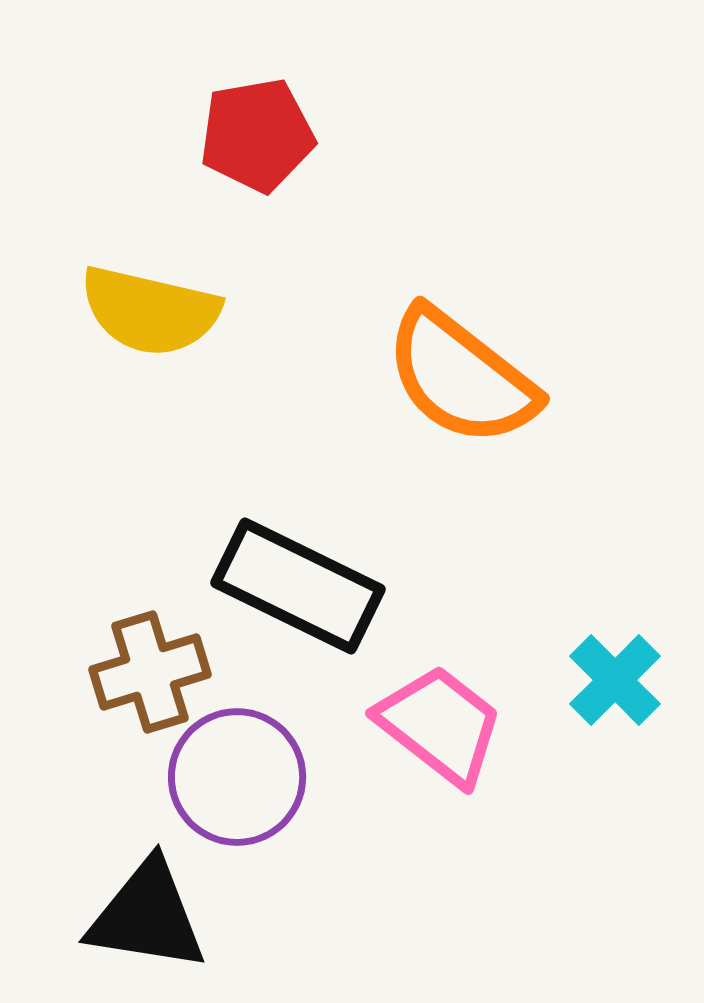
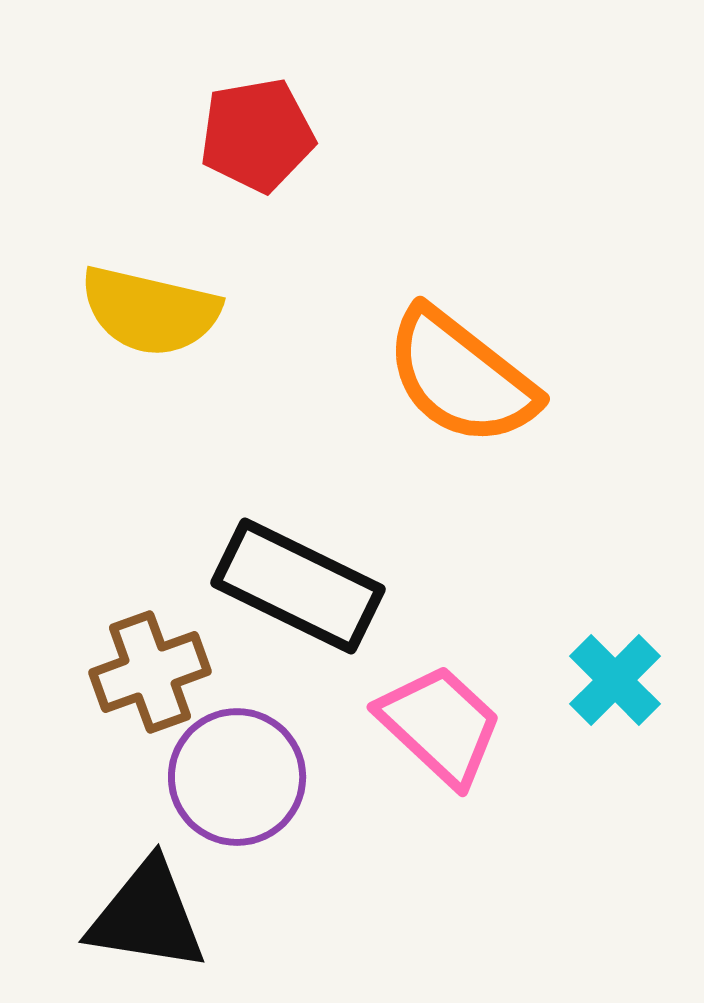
brown cross: rotated 3 degrees counterclockwise
pink trapezoid: rotated 5 degrees clockwise
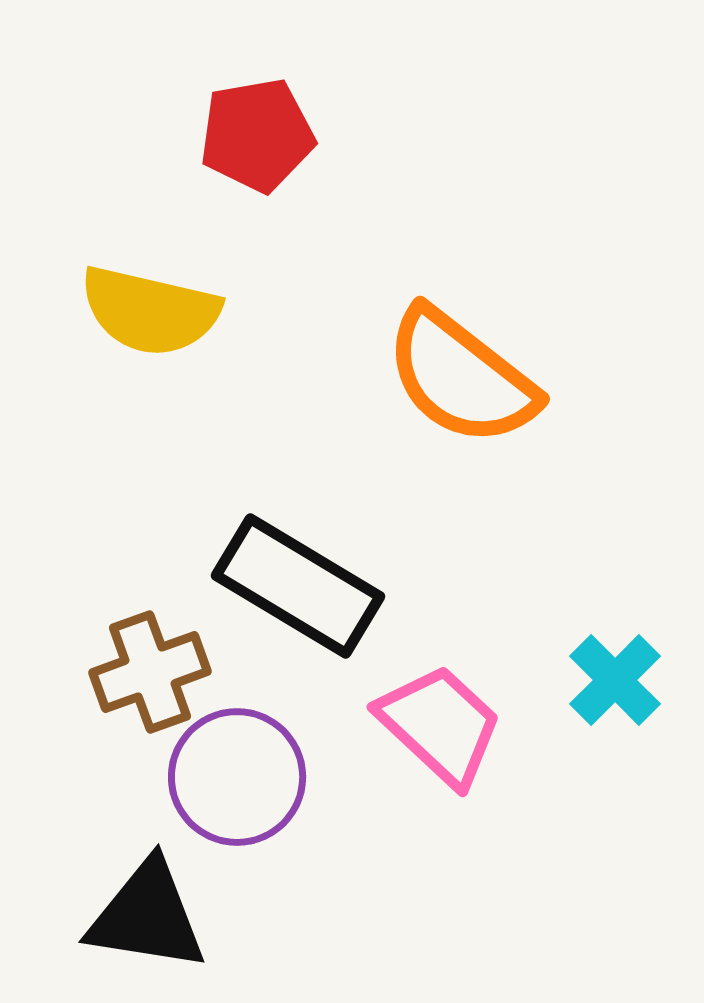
black rectangle: rotated 5 degrees clockwise
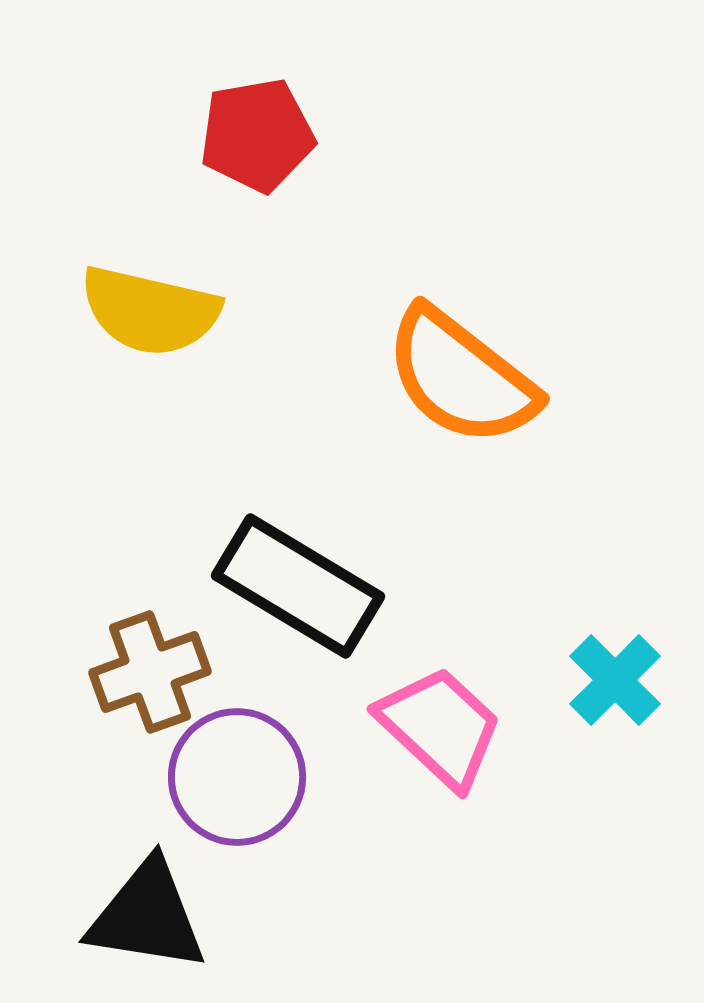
pink trapezoid: moved 2 px down
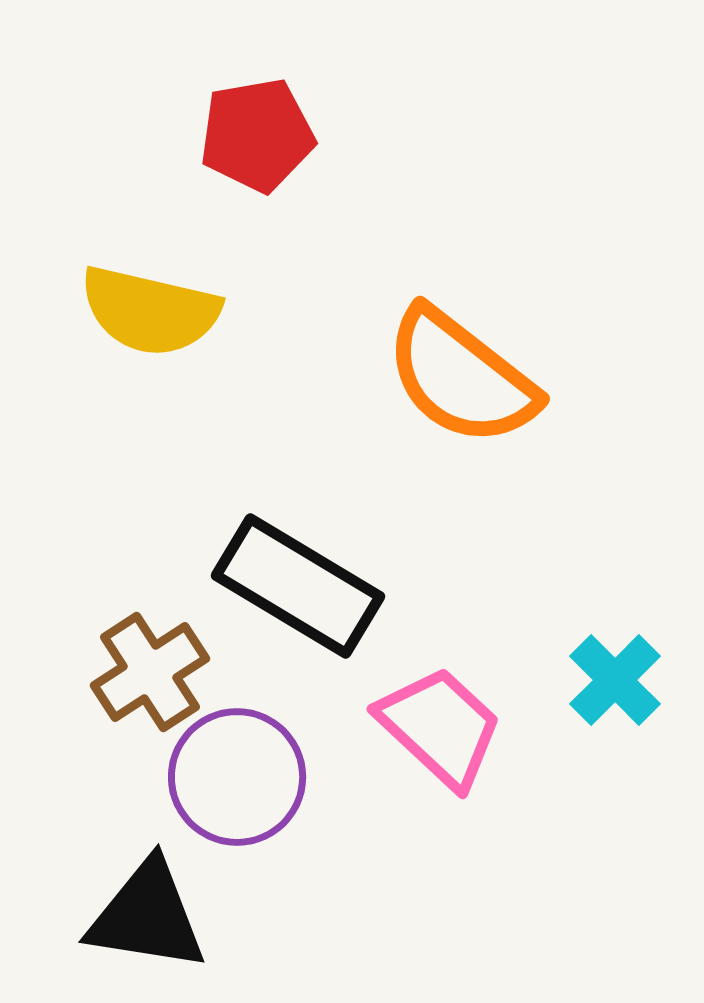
brown cross: rotated 13 degrees counterclockwise
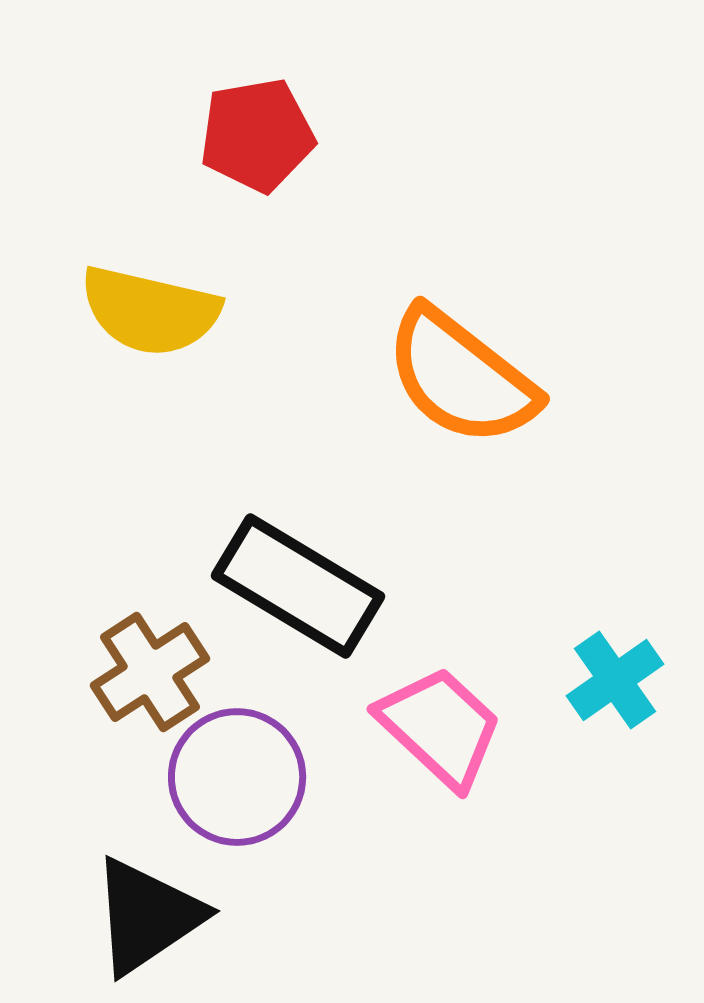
cyan cross: rotated 10 degrees clockwise
black triangle: rotated 43 degrees counterclockwise
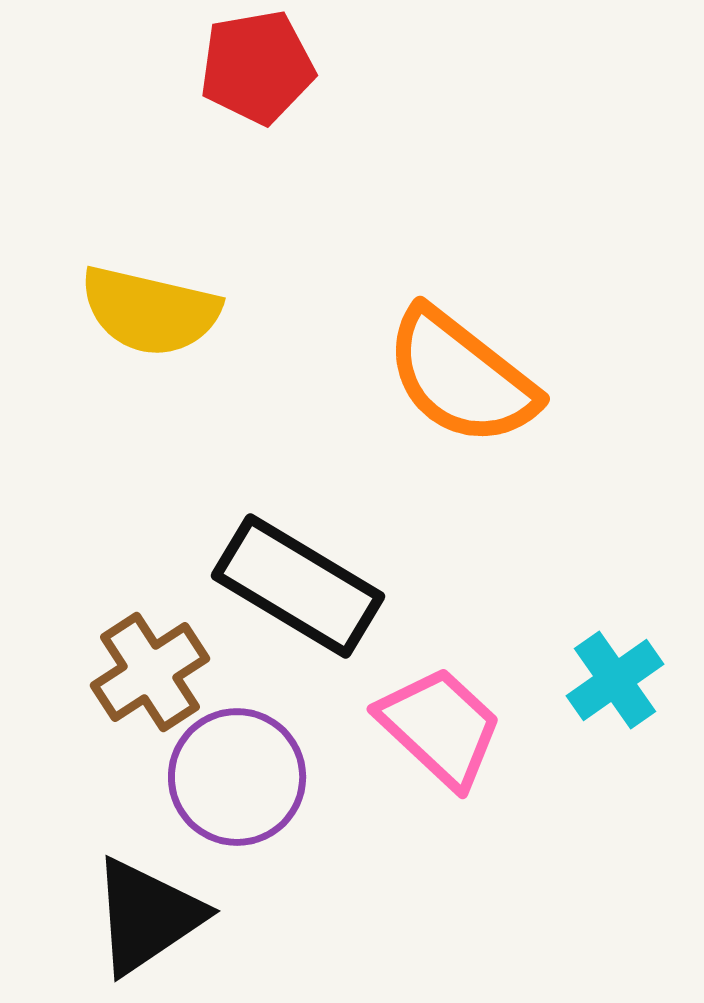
red pentagon: moved 68 px up
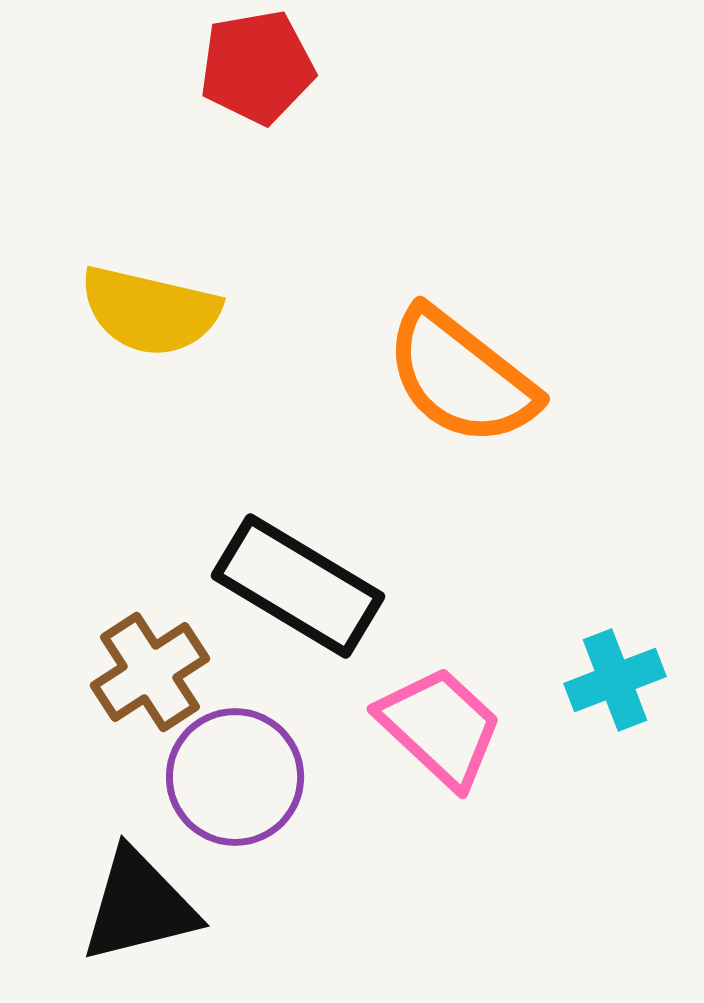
cyan cross: rotated 14 degrees clockwise
purple circle: moved 2 px left
black triangle: moved 8 px left, 10 px up; rotated 20 degrees clockwise
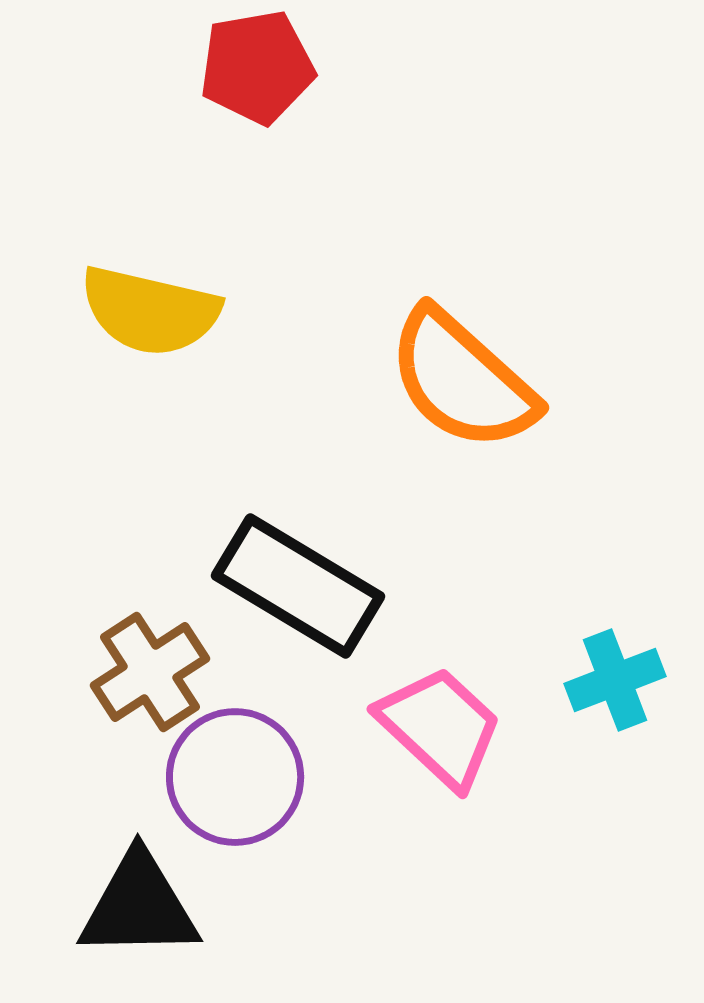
orange semicircle: moved 1 px right, 3 px down; rotated 4 degrees clockwise
black triangle: rotated 13 degrees clockwise
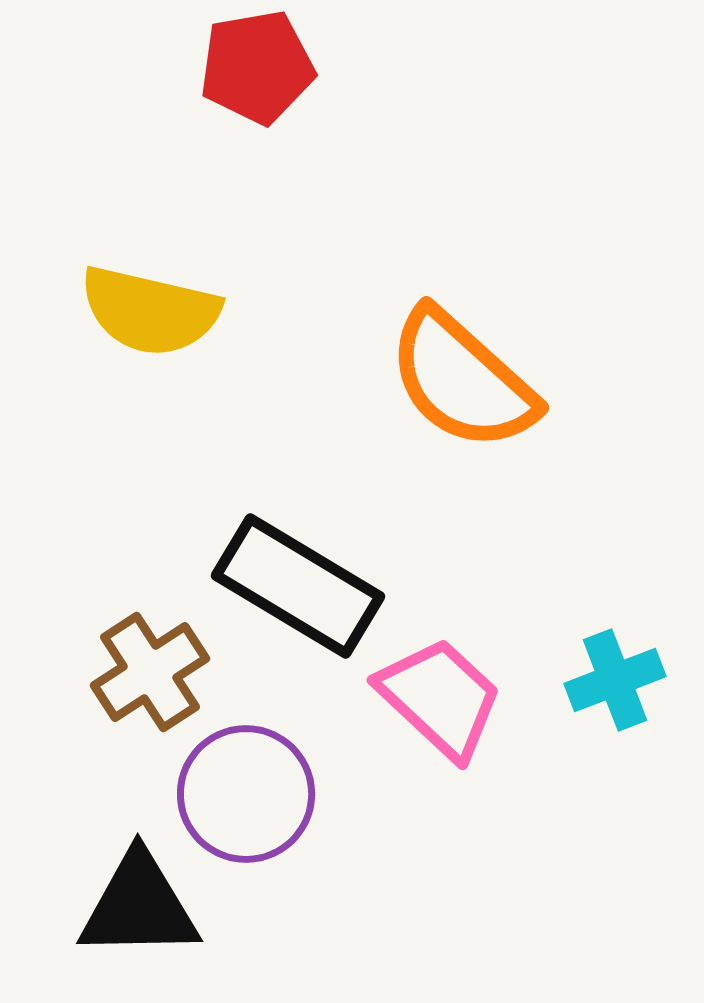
pink trapezoid: moved 29 px up
purple circle: moved 11 px right, 17 px down
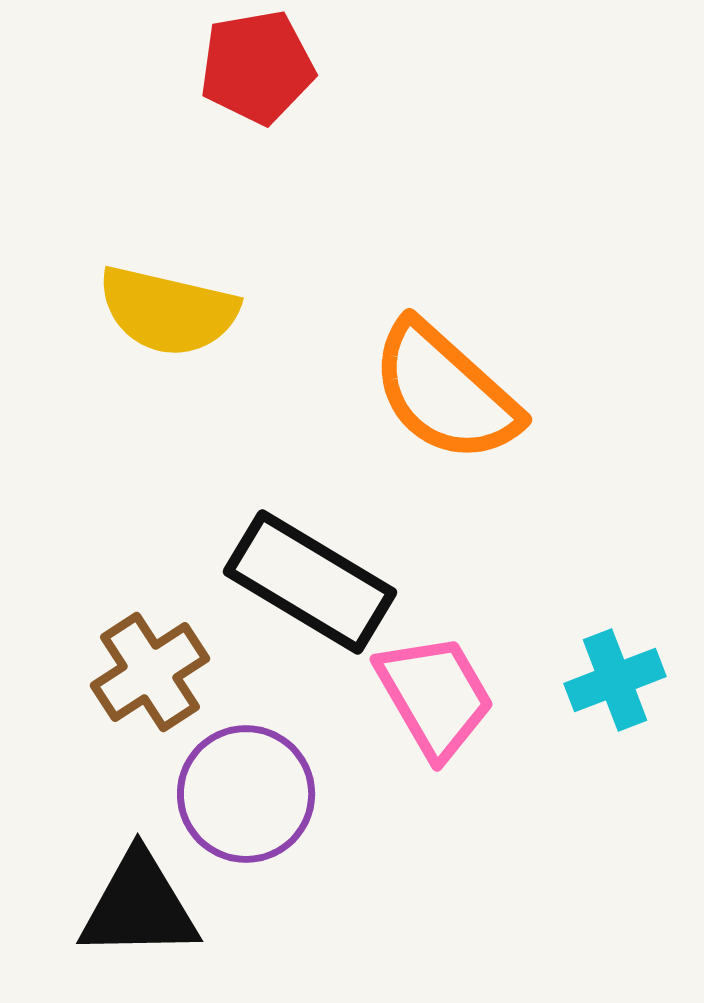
yellow semicircle: moved 18 px right
orange semicircle: moved 17 px left, 12 px down
black rectangle: moved 12 px right, 4 px up
pink trapezoid: moved 5 px left, 2 px up; rotated 17 degrees clockwise
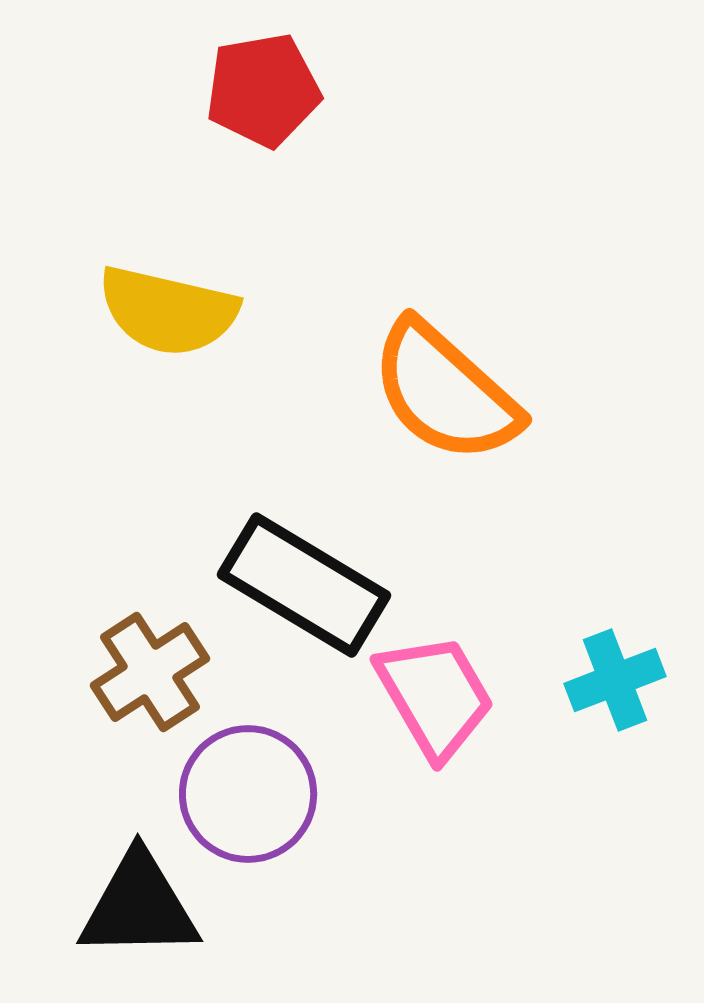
red pentagon: moved 6 px right, 23 px down
black rectangle: moved 6 px left, 3 px down
purple circle: moved 2 px right
